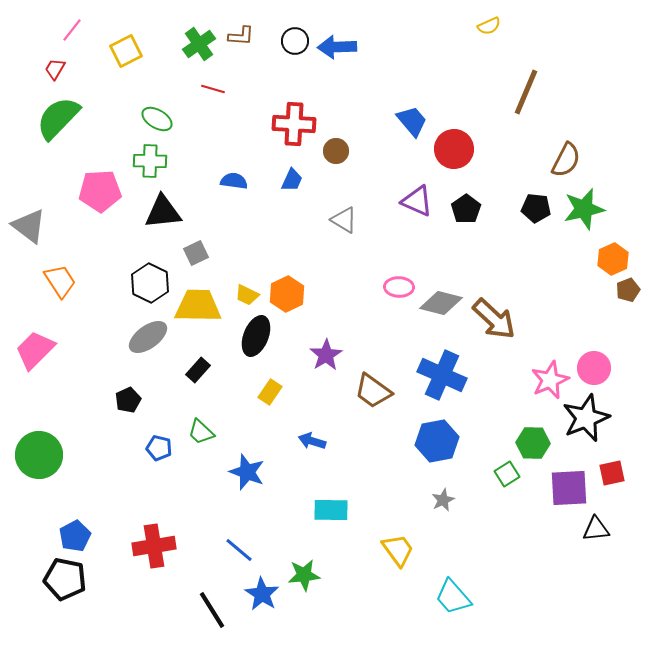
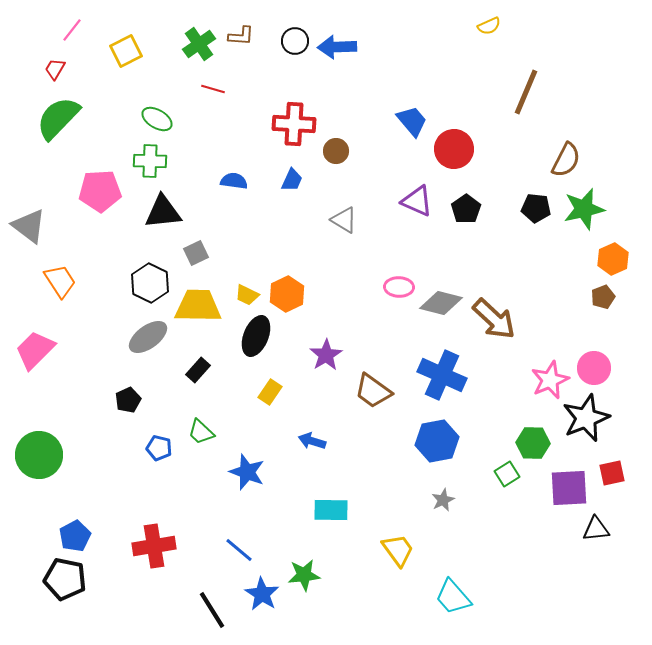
brown pentagon at (628, 290): moved 25 px left, 7 px down
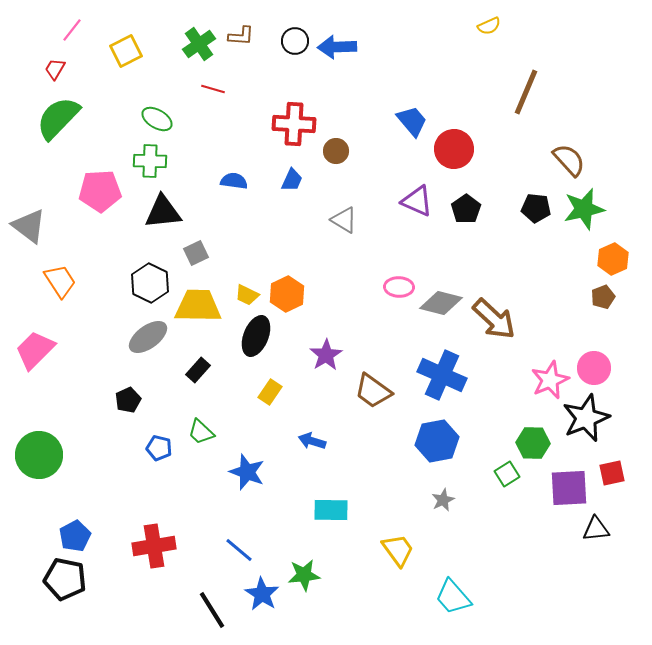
brown semicircle at (566, 160): moved 3 px right; rotated 69 degrees counterclockwise
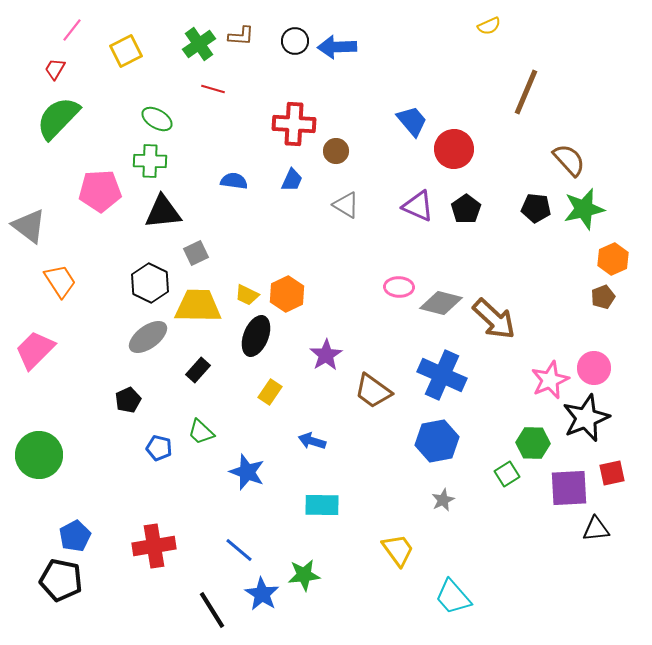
purple triangle at (417, 201): moved 1 px right, 5 px down
gray triangle at (344, 220): moved 2 px right, 15 px up
cyan rectangle at (331, 510): moved 9 px left, 5 px up
black pentagon at (65, 579): moved 4 px left, 1 px down
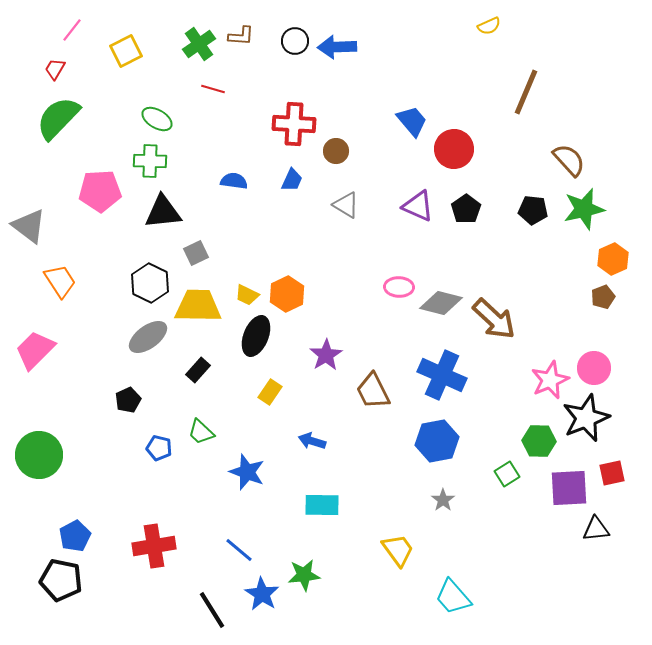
black pentagon at (536, 208): moved 3 px left, 2 px down
brown trapezoid at (373, 391): rotated 27 degrees clockwise
green hexagon at (533, 443): moved 6 px right, 2 px up
gray star at (443, 500): rotated 10 degrees counterclockwise
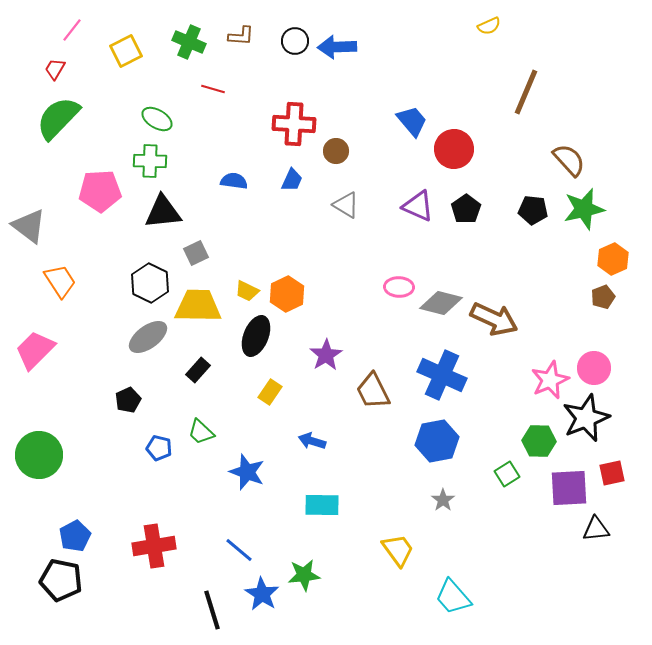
green cross at (199, 44): moved 10 px left, 2 px up; rotated 32 degrees counterclockwise
yellow trapezoid at (247, 295): moved 4 px up
brown arrow at (494, 319): rotated 18 degrees counterclockwise
black line at (212, 610): rotated 15 degrees clockwise
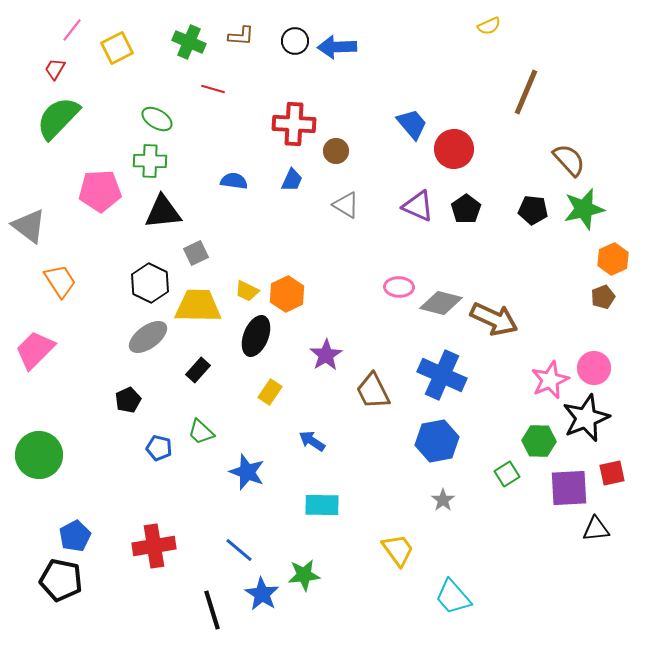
yellow square at (126, 51): moved 9 px left, 3 px up
blue trapezoid at (412, 121): moved 3 px down
blue arrow at (312, 441): rotated 16 degrees clockwise
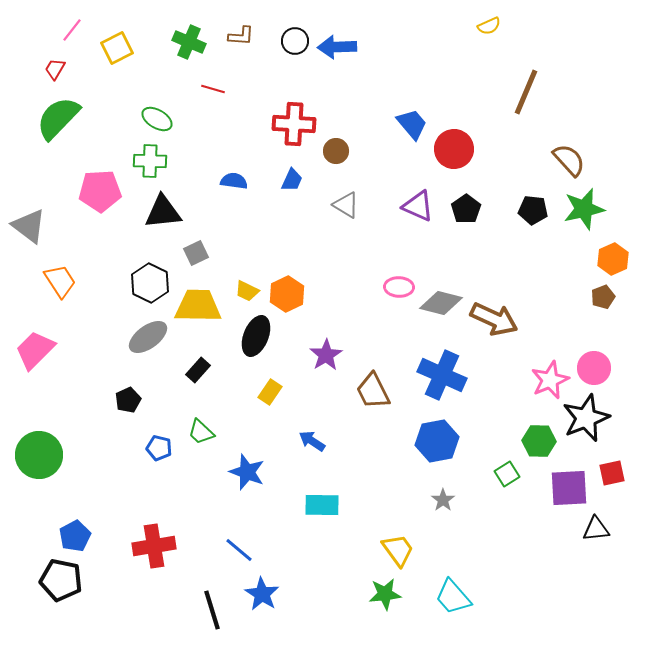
green star at (304, 575): moved 81 px right, 19 px down
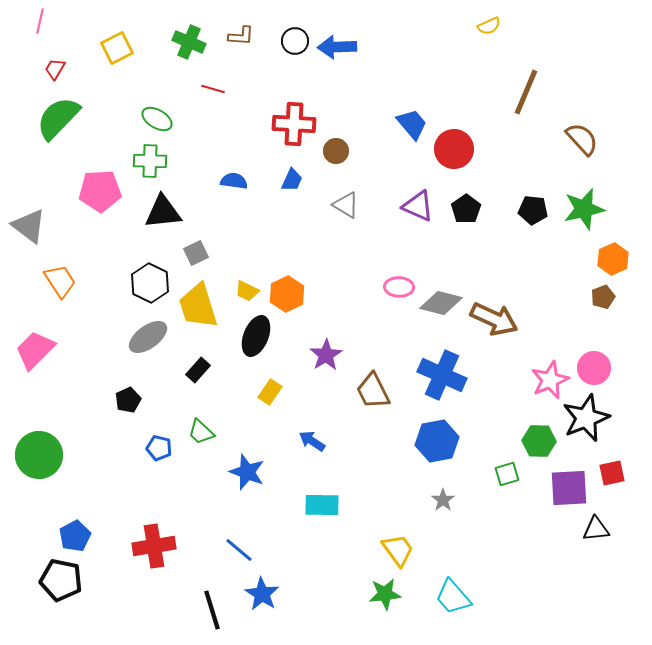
pink line at (72, 30): moved 32 px left, 9 px up; rotated 25 degrees counterclockwise
brown semicircle at (569, 160): moved 13 px right, 21 px up
yellow trapezoid at (198, 306): rotated 108 degrees counterclockwise
green square at (507, 474): rotated 15 degrees clockwise
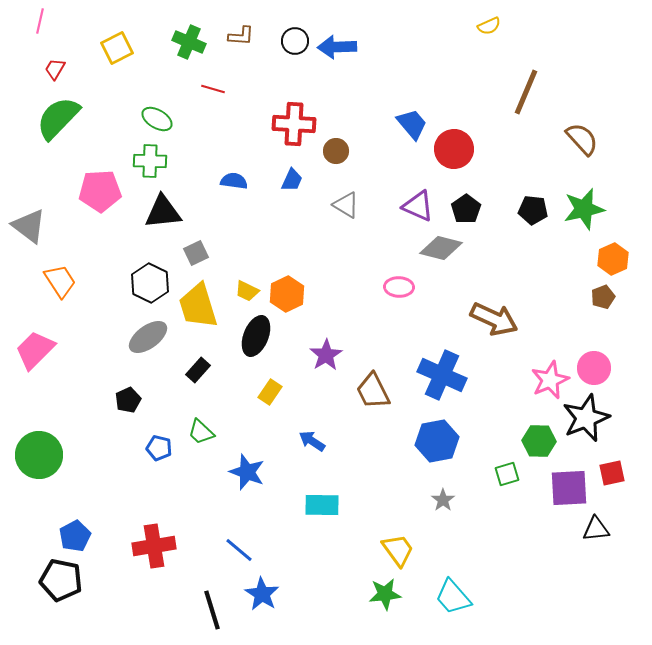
gray diamond at (441, 303): moved 55 px up
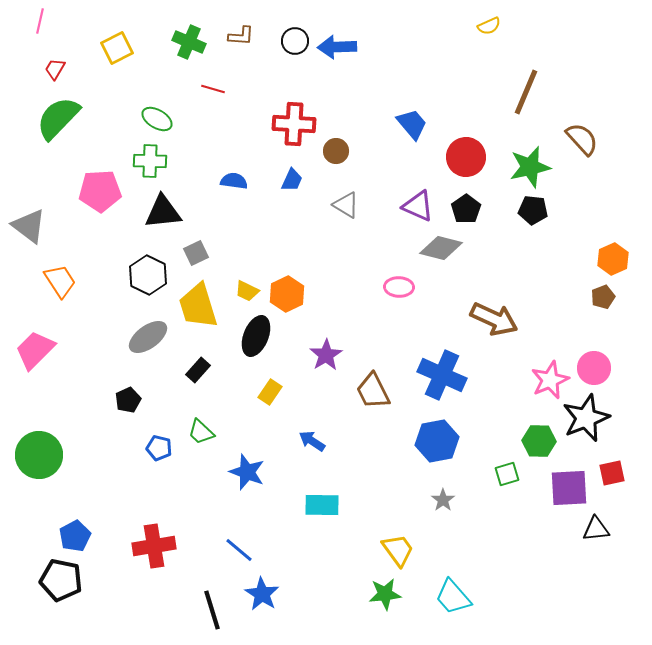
red circle at (454, 149): moved 12 px right, 8 px down
green star at (584, 209): moved 54 px left, 42 px up
black hexagon at (150, 283): moved 2 px left, 8 px up
